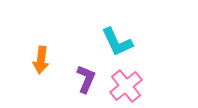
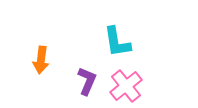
cyan L-shape: rotated 16 degrees clockwise
purple L-shape: moved 1 px right, 2 px down
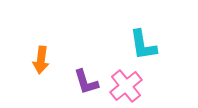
cyan L-shape: moved 26 px right, 3 px down
purple L-shape: moved 1 px left, 1 px down; rotated 140 degrees clockwise
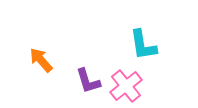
orange arrow: rotated 132 degrees clockwise
purple L-shape: moved 2 px right, 1 px up
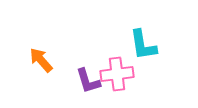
pink cross: moved 9 px left, 12 px up; rotated 32 degrees clockwise
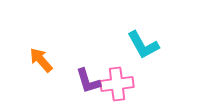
cyan L-shape: rotated 20 degrees counterclockwise
pink cross: moved 10 px down
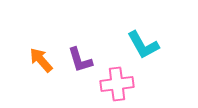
purple L-shape: moved 8 px left, 21 px up
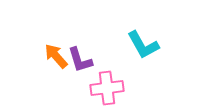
orange arrow: moved 15 px right, 4 px up
pink cross: moved 10 px left, 4 px down
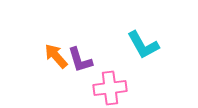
pink cross: moved 3 px right
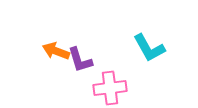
cyan L-shape: moved 6 px right, 3 px down
orange arrow: moved 5 px up; rotated 28 degrees counterclockwise
